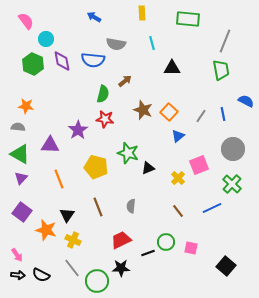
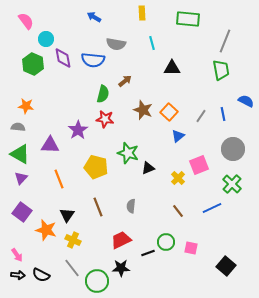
purple diamond at (62, 61): moved 1 px right, 3 px up
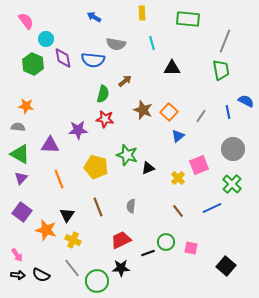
blue line at (223, 114): moved 5 px right, 2 px up
purple star at (78, 130): rotated 30 degrees clockwise
green star at (128, 153): moved 1 px left, 2 px down
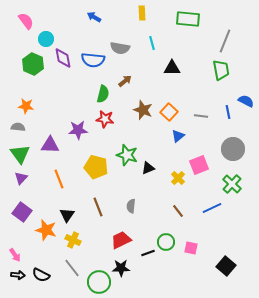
gray semicircle at (116, 44): moved 4 px right, 4 px down
gray line at (201, 116): rotated 64 degrees clockwise
green triangle at (20, 154): rotated 25 degrees clockwise
pink arrow at (17, 255): moved 2 px left
green circle at (97, 281): moved 2 px right, 1 px down
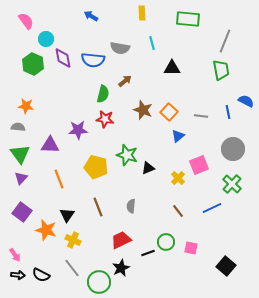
blue arrow at (94, 17): moved 3 px left, 1 px up
black star at (121, 268): rotated 24 degrees counterclockwise
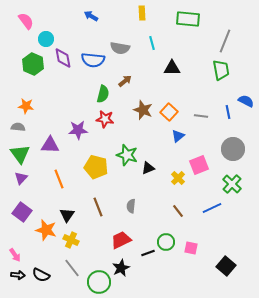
yellow cross at (73, 240): moved 2 px left
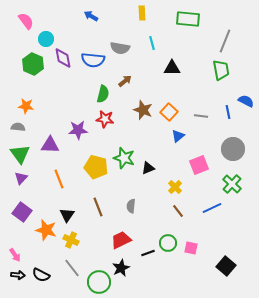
green star at (127, 155): moved 3 px left, 3 px down
yellow cross at (178, 178): moved 3 px left, 9 px down
green circle at (166, 242): moved 2 px right, 1 px down
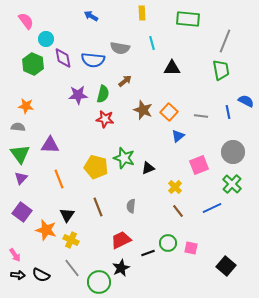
purple star at (78, 130): moved 35 px up
gray circle at (233, 149): moved 3 px down
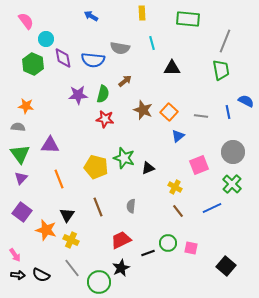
yellow cross at (175, 187): rotated 16 degrees counterclockwise
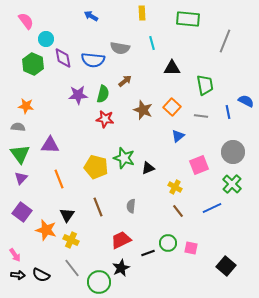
green trapezoid at (221, 70): moved 16 px left, 15 px down
orange square at (169, 112): moved 3 px right, 5 px up
